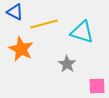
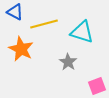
gray star: moved 1 px right, 2 px up
pink square: rotated 18 degrees counterclockwise
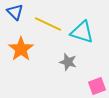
blue triangle: rotated 18 degrees clockwise
yellow line: moved 4 px right; rotated 40 degrees clockwise
orange star: rotated 10 degrees clockwise
gray star: rotated 18 degrees counterclockwise
